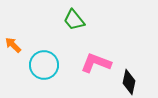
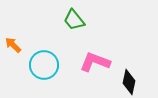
pink L-shape: moved 1 px left, 1 px up
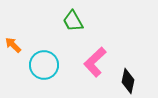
green trapezoid: moved 1 px left, 1 px down; rotated 10 degrees clockwise
pink L-shape: rotated 64 degrees counterclockwise
black diamond: moved 1 px left, 1 px up
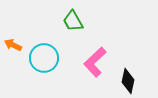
orange arrow: rotated 18 degrees counterclockwise
cyan circle: moved 7 px up
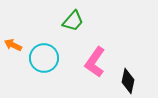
green trapezoid: rotated 110 degrees counterclockwise
pink L-shape: rotated 12 degrees counterclockwise
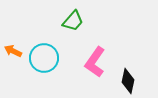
orange arrow: moved 6 px down
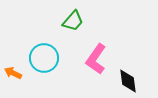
orange arrow: moved 22 px down
pink L-shape: moved 1 px right, 3 px up
black diamond: rotated 20 degrees counterclockwise
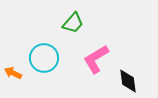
green trapezoid: moved 2 px down
pink L-shape: rotated 24 degrees clockwise
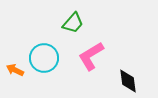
pink L-shape: moved 5 px left, 3 px up
orange arrow: moved 2 px right, 3 px up
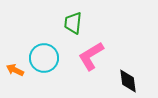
green trapezoid: rotated 145 degrees clockwise
